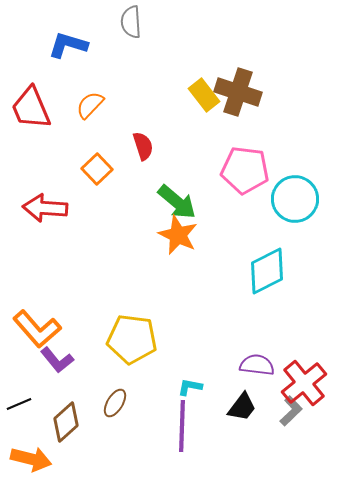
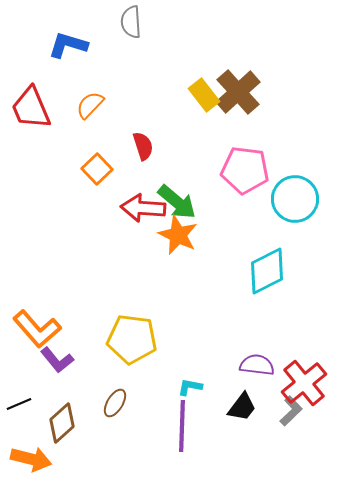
brown cross: rotated 30 degrees clockwise
red arrow: moved 98 px right
brown diamond: moved 4 px left, 1 px down
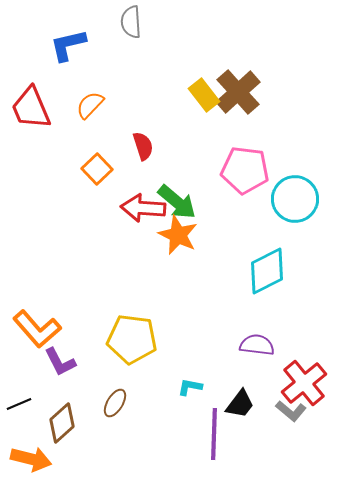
blue L-shape: rotated 30 degrees counterclockwise
purple L-shape: moved 3 px right, 2 px down; rotated 12 degrees clockwise
purple semicircle: moved 20 px up
black trapezoid: moved 2 px left, 3 px up
gray L-shape: rotated 84 degrees clockwise
purple line: moved 32 px right, 8 px down
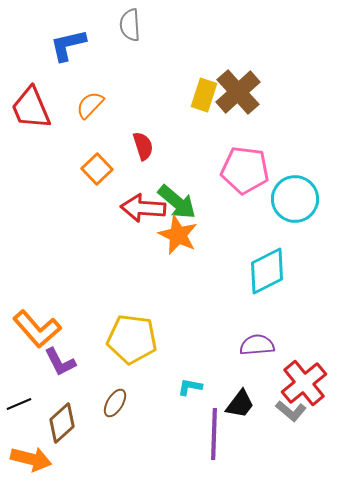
gray semicircle: moved 1 px left, 3 px down
yellow rectangle: rotated 56 degrees clockwise
purple semicircle: rotated 12 degrees counterclockwise
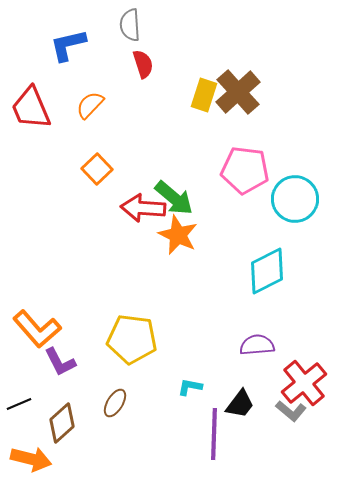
red semicircle: moved 82 px up
green arrow: moved 3 px left, 4 px up
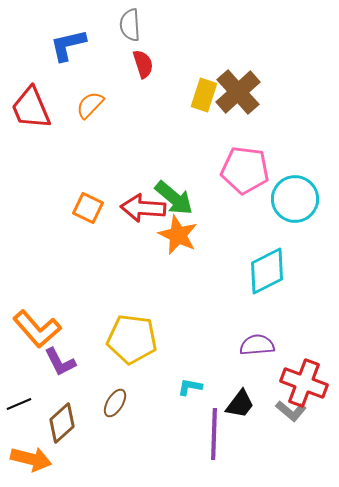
orange square: moved 9 px left, 39 px down; rotated 20 degrees counterclockwise
red cross: rotated 30 degrees counterclockwise
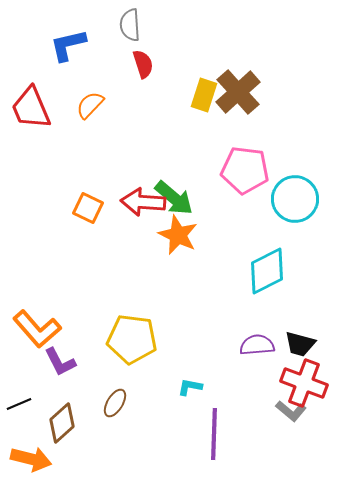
red arrow: moved 6 px up
black trapezoid: moved 60 px right, 60 px up; rotated 68 degrees clockwise
